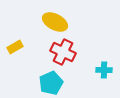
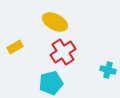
red cross: rotated 30 degrees clockwise
cyan cross: moved 4 px right; rotated 14 degrees clockwise
cyan pentagon: rotated 10 degrees clockwise
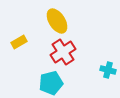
yellow ellipse: moved 2 px right, 1 px up; rotated 30 degrees clockwise
yellow rectangle: moved 4 px right, 5 px up
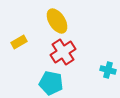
cyan pentagon: rotated 25 degrees clockwise
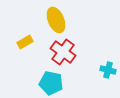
yellow ellipse: moved 1 px left, 1 px up; rotated 10 degrees clockwise
yellow rectangle: moved 6 px right
red cross: rotated 20 degrees counterclockwise
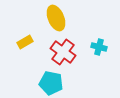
yellow ellipse: moved 2 px up
cyan cross: moved 9 px left, 23 px up
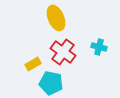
yellow rectangle: moved 8 px right, 22 px down
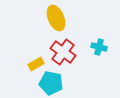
yellow rectangle: moved 3 px right
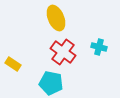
yellow rectangle: moved 23 px left; rotated 63 degrees clockwise
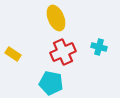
red cross: rotated 30 degrees clockwise
yellow rectangle: moved 10 px up
